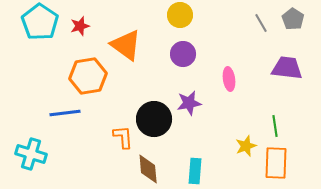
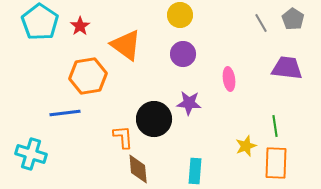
red star: rotated 18 degrees counterclockwise
purple star: rotated 15 degrees clockwise
brown diamond: moved 10 px left
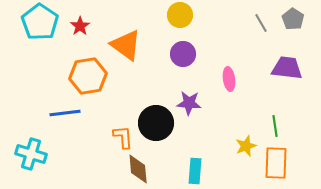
black circle: moved 2 px right, 4 px down
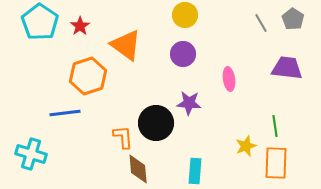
yellow circle: moved 5 px right
orange hexagon: rotated 9 degrees counterclockwise
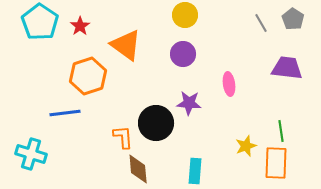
pink ellipse: moved 5 px down
green line: moved 6 px right, 5 px down
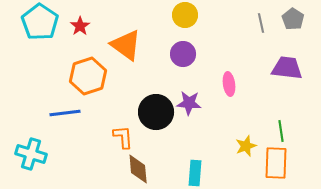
gray line: rotated 18 degrees clockwise
black circle: moved 11 px up
cyan rectangle: moved 2 px down
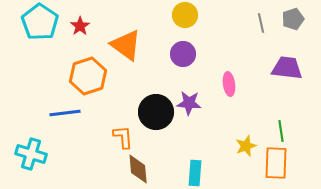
gray pentagon: rotated 20 degrees clockwise
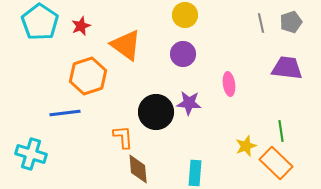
gray pentagon: moved 2 px left, 3 px down
red star: moved 1 px right; rotated 12 degrees clockwise
orange rectangle: rotated 48 degrees counterclockwise
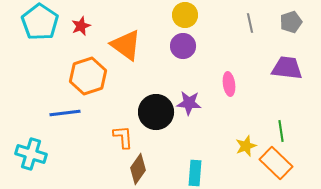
gray line: moved 11 px left
purple circle: moved 8 px up
brown diamond: rotated 40 degrees clockwise
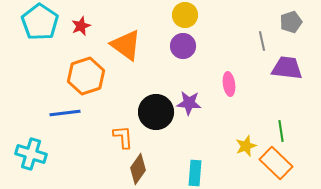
gray line: moved 12 px right, 18 px down
orange hexagon: moved 2 px left
